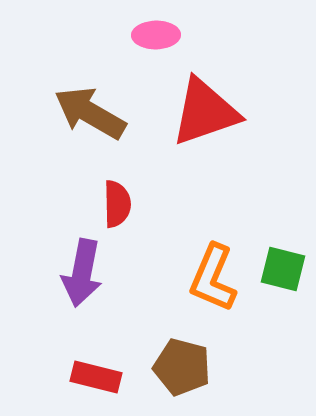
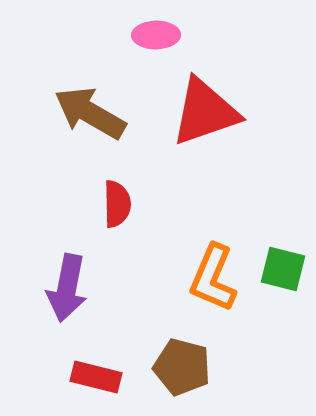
purple arrow: moved 15 px left, 15 px down
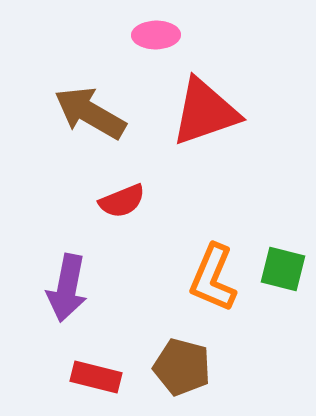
red semicircle: moved 5 px right, 3 px up; rotated 69 degrees clockwise
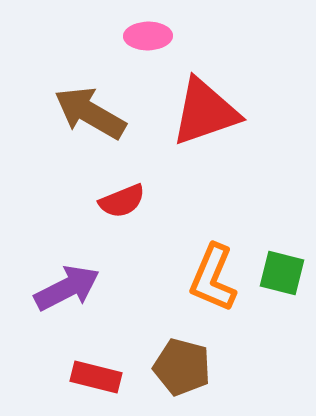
pink ellipse: moved 8 px left, 1 px down
green square: moved 1 px left, 4 px down
purple arrow: rotated 128 degrees counterclockwise
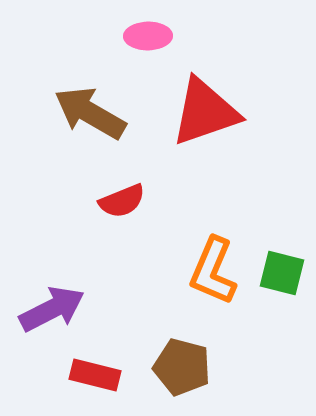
orange L-shape: moved 7 px up
purple arrow: moved 15 px left, 21 px down
red rectangle: moved 1 px left, 2 px up
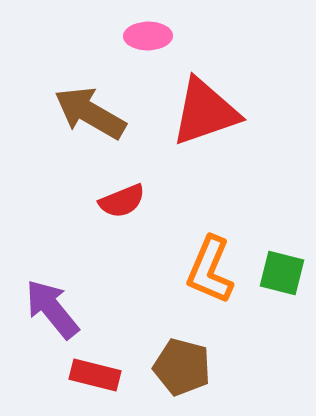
orange L-shape: moved 3 px left, 1 px up
purple arrow: rotated 102 degrees counterclockwise
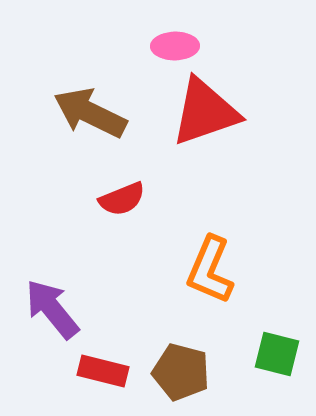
pink ellipse: moved 27 px right, 10 px down
brown arrow: rotated 4 degrees counterclockwise
red semicircle: moved 2 px up
green square: moved 5 px left, 81 px down
brown pentagon: moved 1 px left, 5 px down
red rectangle: moved 8 px right, 4 px up
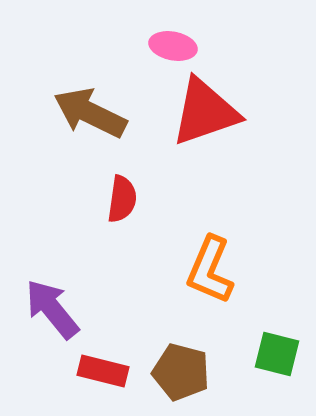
pink ellipse: moved 2 px left; rotated 12 degrees clockwise
red semicircle: rotated 60 degrees counterclockwise
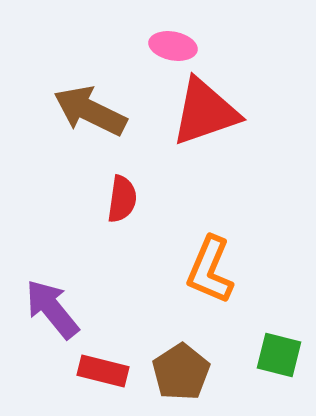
brown arrow: moved 2 px up
green square: moved 2 px right, 1 px down
brown pentagon: rotated 24 degrees clockwise
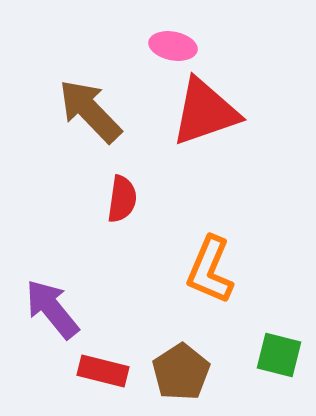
brown arrow: rotated 20 degrees clockwise
